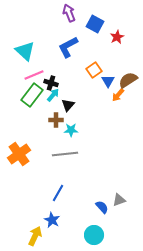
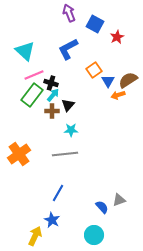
blue L-shape: moved 2 px down
orange arrow: rotated 32 degrees clockwise
brown cross: moved 4 px left, 9 px up
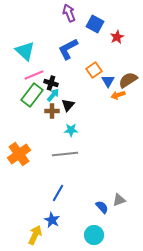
yellow arrow: moved 1 px up
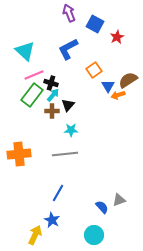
blue triangle: moved 5 px down
orange cross: rotated 30 degrees clockwise
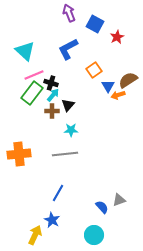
green rectangle: moved 2 px up
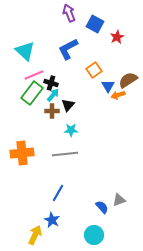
orange cross: moved 3 px right, 1 px up
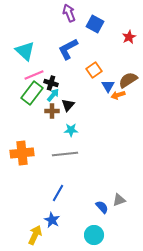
red star: moved 12 px right
